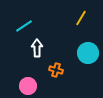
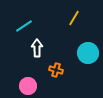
yellow line: moved 7 px left
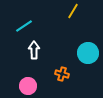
yellow line: moved 1 px left, 7 px up
white arrow: moved 3 px left, 2 px down
orange cross: moved 6 px right, 4 px down
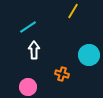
cyan line: moved 4 px right, 1 px down
cyan circle: moved 1 px right, 2 px down
pink circle: moved 1 px down
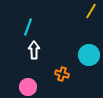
yellow line: moved 18 px right
cyan line: rotated 36 degrees counterclockwise
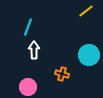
yellow line: moved 5 px left; rotated 21 degrees clockwise
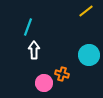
pink circle: moved 16 px right, 4 px up
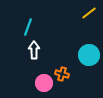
yellow line: moved 3 px right, 2 px down
